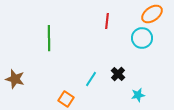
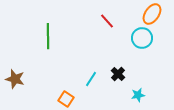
orange ellipse: rotated 20 degrees counterclockwise
red line: rotated 49 degrees counterclockwise
green line: moved 1 px left, 2 px up
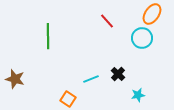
cyan line: rotated 35 degrees clockwise
orange square: moved 2 px right
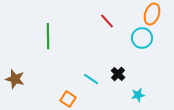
orange ellipse: rotated 15 degrees counterclockwise
cyan line: rotated 56 degrees clockwise
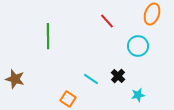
cyan circle: moved 4 px left, 8 px down
black cross: moved 2 px down
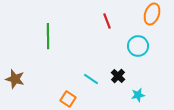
red line: rotated 21 degrees clockwise
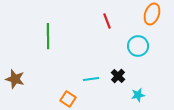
cyan line: rotated 42 degrees counterclockwise
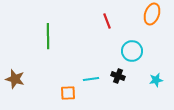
cyan circle: moved 6 px left, 5 px down
black cross: rotated 24 degrees counterclockwise
cyan star: moved 18 px right, 15 px up
orange square: moved 6 px up; rotated 35 degrees counterclockwise
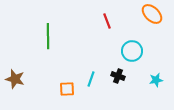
orange ellipse: rotated 65 degrees counterclockwise
cyan line: rotated 63 degrees counterclockwise
orange square: moved 1 px left, 4 px up
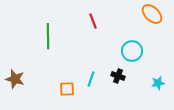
red line: moved 14 px left
cyan star: moved 2 px right, 3 px down
